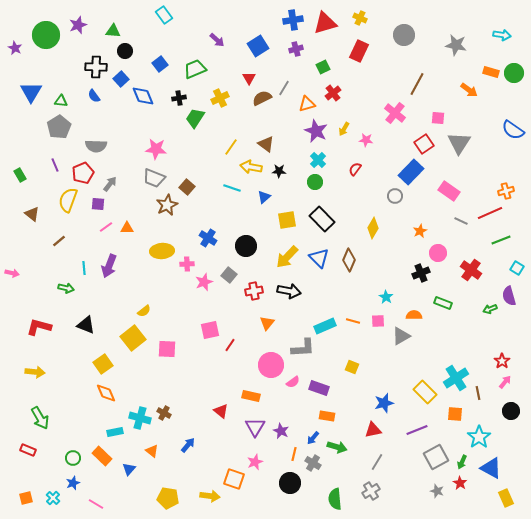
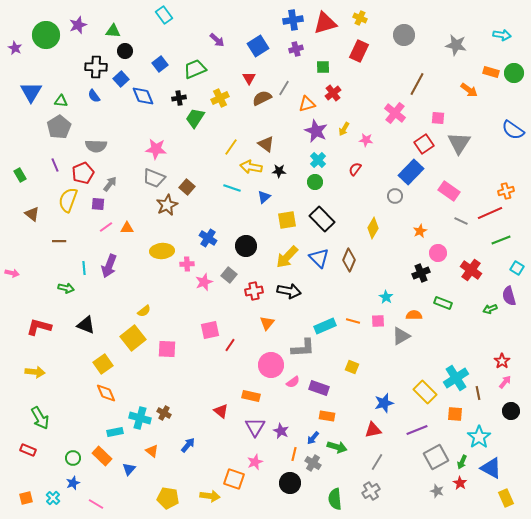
green square at (323, 67): rotated 24 degrees clockwise
brown line at (59, 241): rotated 40 degrees clockwise
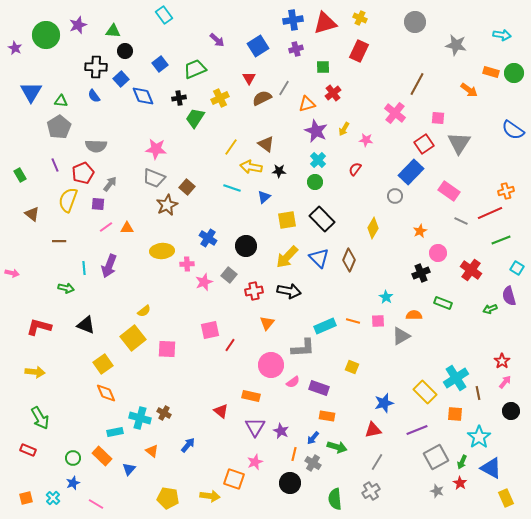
gray circle at (404, 35): moved 11 px right, 13 px up
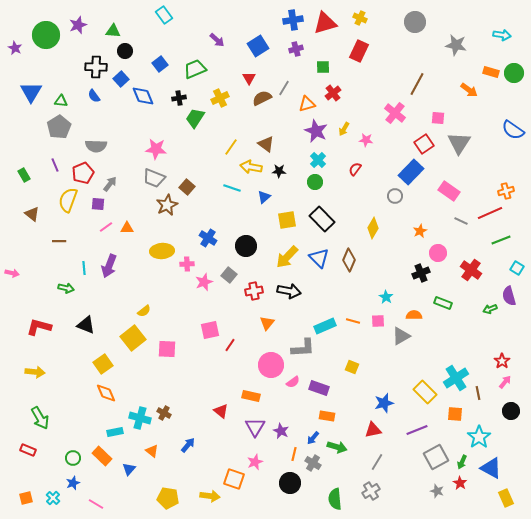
green rectangle at (20, 175): moved 4 px right
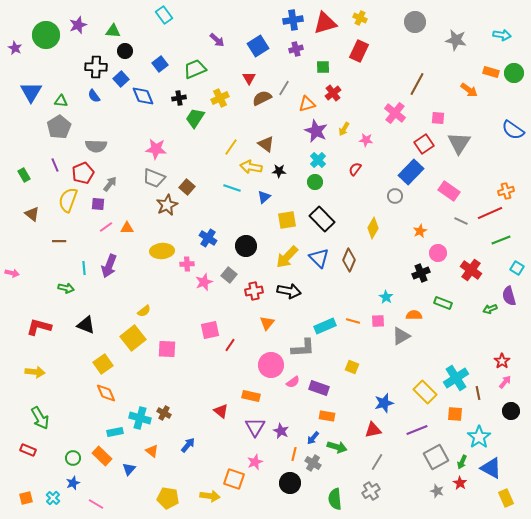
gray star at (456, 45): moved 5 px up
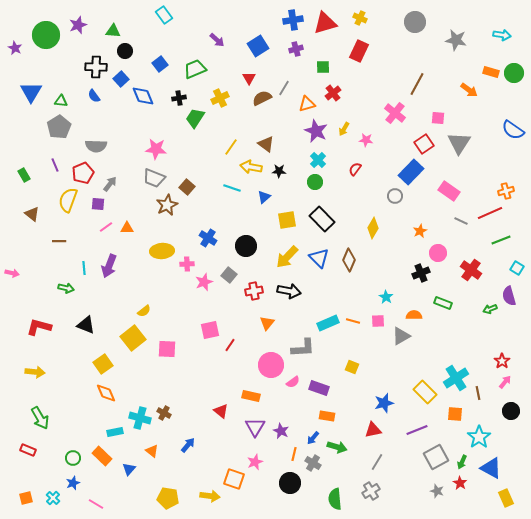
cyan rectangle at (325, 326): moved 3 px right, 3 px up
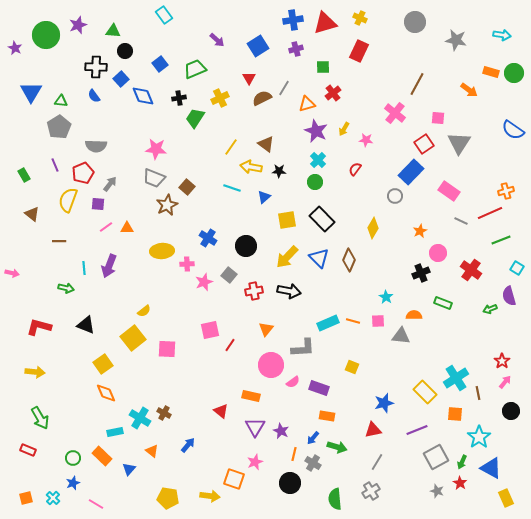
orange triangle at (267, 323): moved 1 px left, 6 px down
gray triangle at (401, 336): rotated 36 degrees clockwise
cyan cross at (140, 418): rotated 15 degrees clockwise
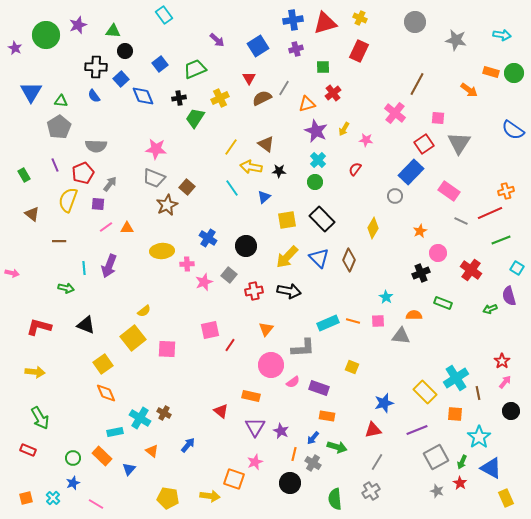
cyan line at (232, 188): rotated 36 degrees clockwise
